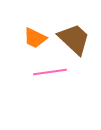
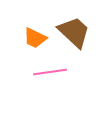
brown trapezoid: moved 7 px up
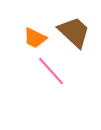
pink line: moved 1 px right, 1 px up; rotated 56 degrees clockwise
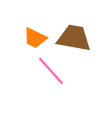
brown trapezoid: moved 6 px down; rotated 33 degrees counterclockwise
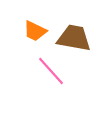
orange trapezoid: moved 7 px up
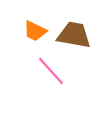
brown trapezoid: moved 3 px up
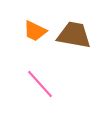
pink line: moved 11 px left, 13 px down
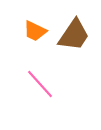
brown trapezoid: rotated 114 degrees clockwise
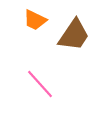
orange trapezoid: moved 11 px up
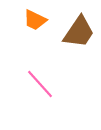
brown trapezoid: moved 5 px right, 3 px up
